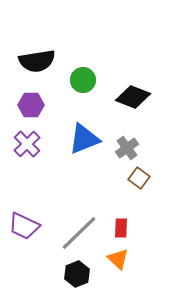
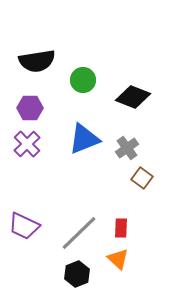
purple hexagon: moved 1 px left, 3 px down
brown square: moved 3 px right
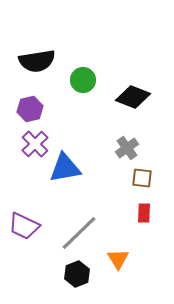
purple hexagon: moved 1 px down; rotated 15 degrees counterclockwise
blue triangle: moved 19 px left, 29 px down; rotated 12 degrees clockwise
purple cross: moved 8 px right
brown square: rotated 30 degrees counterclockwise
red rectangle: moved 23 px right, 15 px up
orange triangle: rotated 15 degrees clockwise
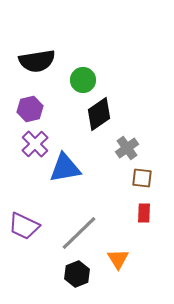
black diamond: moved 34 px left, 17 px down; rotated 56 degrees counterclockwise
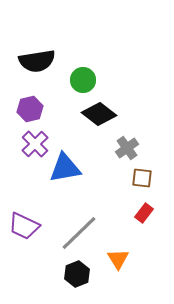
black diamond: rotated 72 degrees clockwise
red rectangle: rotated 36 degrees clockwise
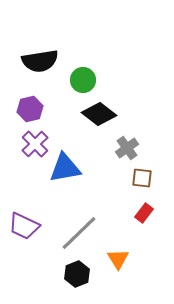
black semicircle: moved 3 px right
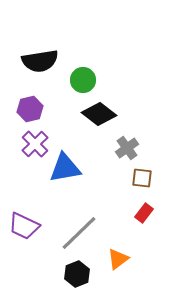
orange triangle: rotated 25 degrees clockwise
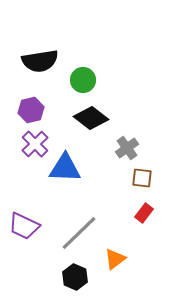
purple hexagon: moved 1 px right, 1 px down
black diamond: moved 8 px left, 4 px down
blue triangle: rotated 12 degrees clockwise
orange triangle: moved 3 px left
black hexagon: moved 2 px left, 3 px down; rotated 15 degrees counterclockwise
